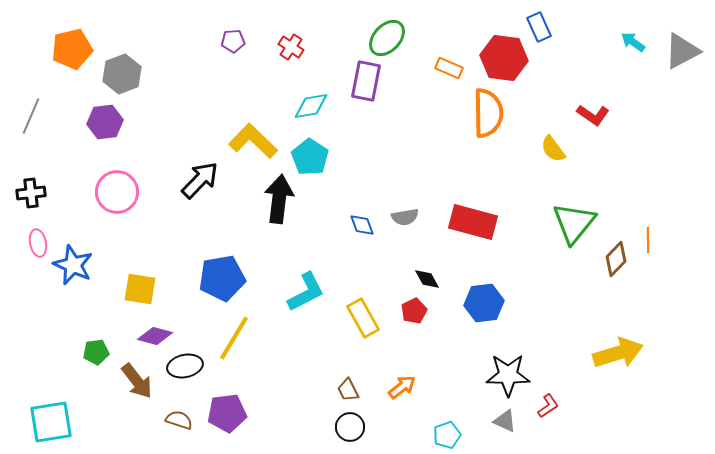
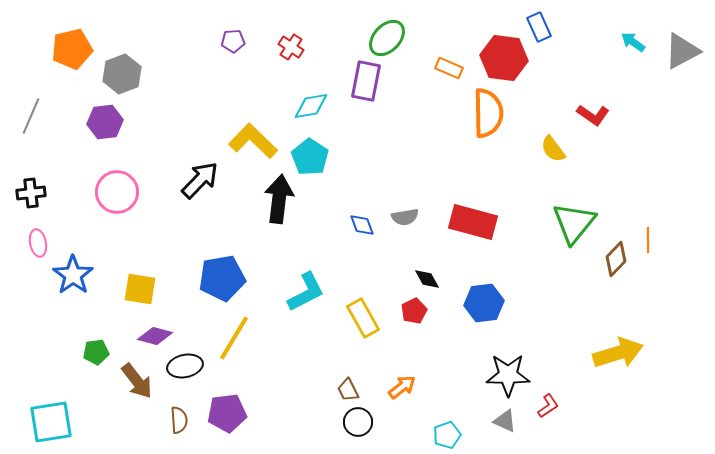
blue star at (73, 265): moved 10 px down; rotated 12 degrees clockwise
brown semicircle at (179, 420): rotated 68 degrees clockwise
black circle at (350, 427): moved 8 px right, 5 px up
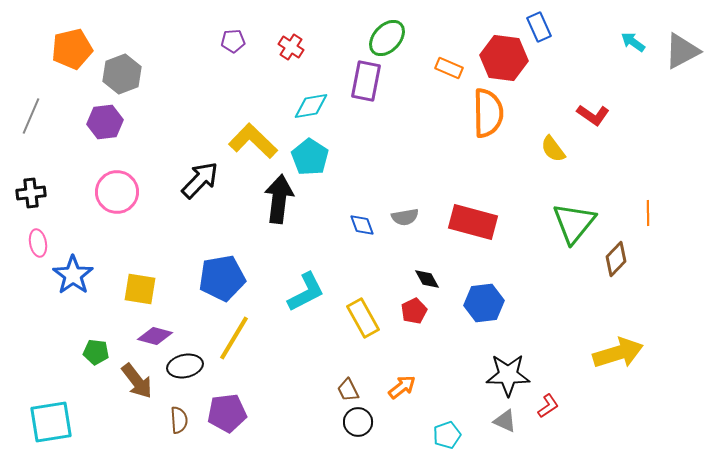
orange line at (648, 240): moved 27 px up
green pentagon at (96, 352): rotated 15 degrees clockwise
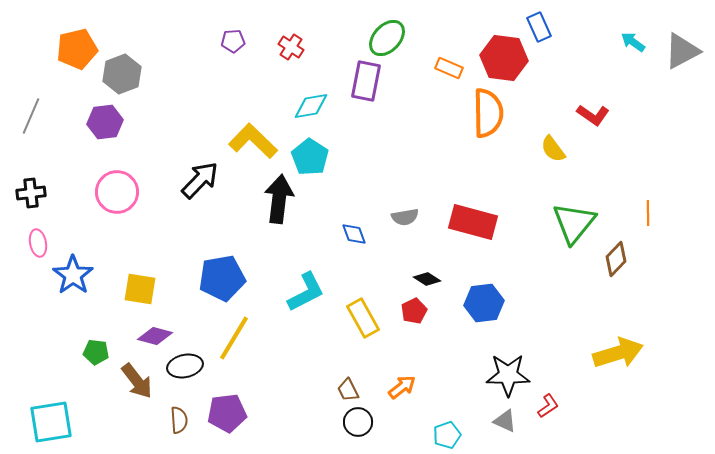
orange pentagon at (72, 49): moved 5 px right
blue diamond at (362, 225): moved 8 px left, 9 px down
black diamond at (427, 279): rotated 28 degrees counterclockwise
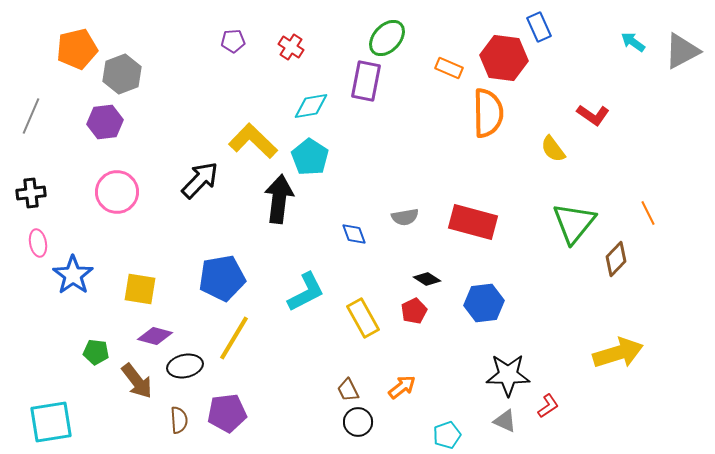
orange line at (648, 213): rotated 25 degrees counterclockwise
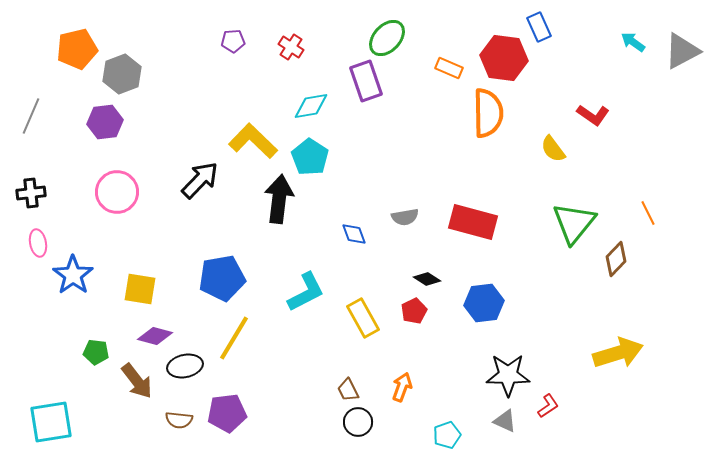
purple rectangle at (366, 81): rotated 30 degrees counterclockwise
orange arrow at (402, 387): rotated 32 degrees counterclockwise
brown semicircle at (179, 420): rotated 100 degrees clockwise
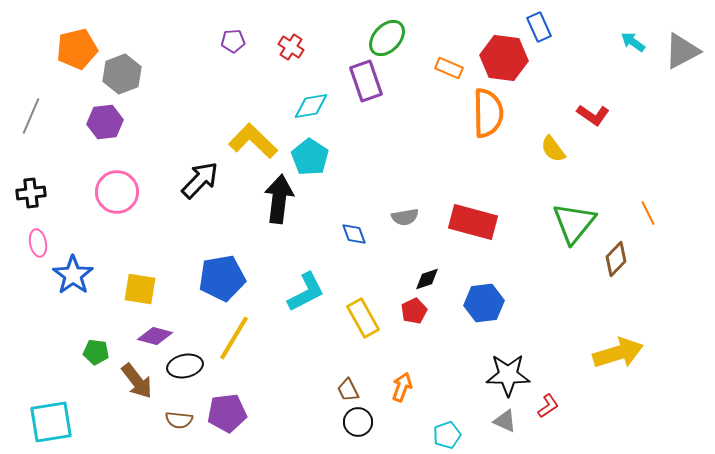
black diamond at (427, 279): rotated 52 degrees counterclockwise
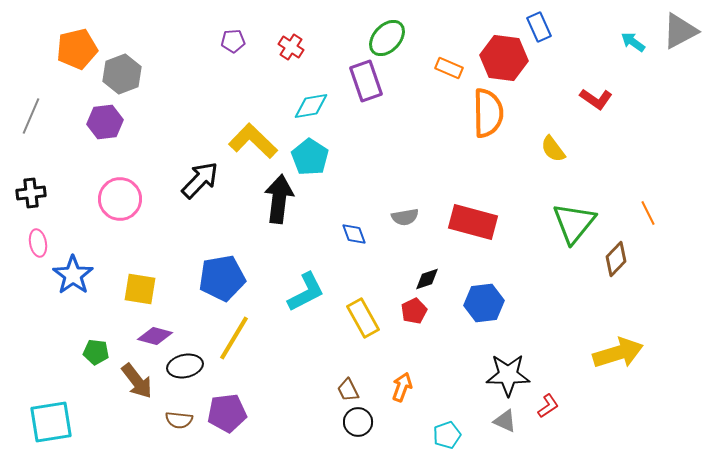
gray triangle at (682, 51): moved 2 px left, 20 px up
red L-shape at (593, 115): moved 3 px right, 16 px up
pink circle at (117, 192): moved 3 px right, 7 px down
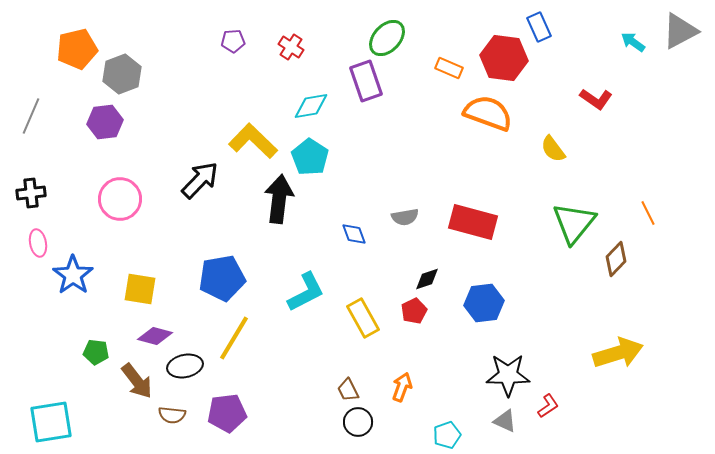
orange semicircle at (488, 113): rotated 69 degrees counterclockwise
brown semicircle at (179, 420): moved 7 px left, 5 px up
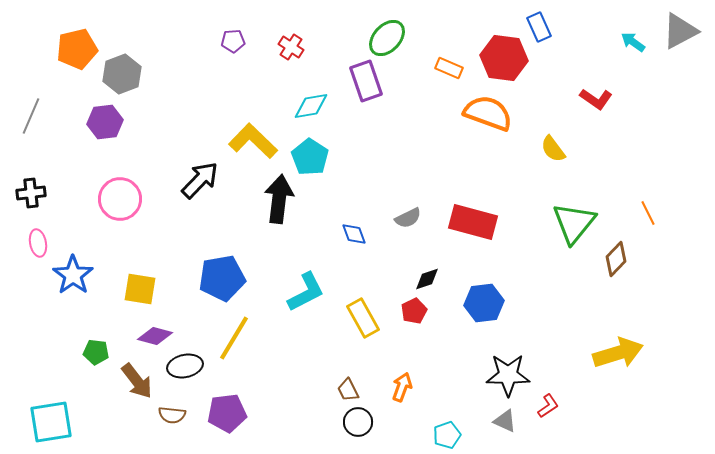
gray semicircle at (405, 217): moved 3 px right, 1 px down; rotated 16 degrees counterclockwise
